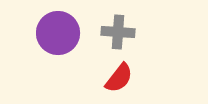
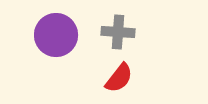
purple circle: moved 2 px left, 2 px down
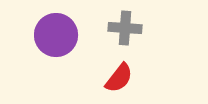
gray cross: moved 7 px right, 4 px up
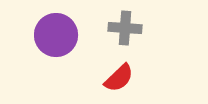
red semicircle: rotated 8 degrees clockwise
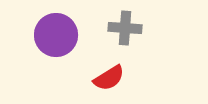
red semicircle: moved 10 px left; rotated 12 degrees clockwise
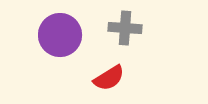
purple circle: moved 4 px right
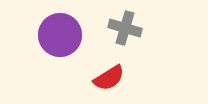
gray cross: rotated 12 degrees clockwise
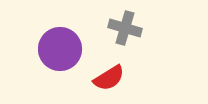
purple circle: moved 14 px down
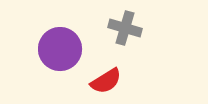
red semicircle: moved 3 px left, 3 px down
